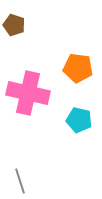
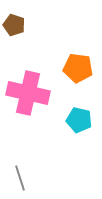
gray line: moved 3 px up
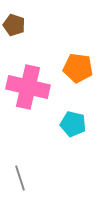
pink cross: moved 6 px up
cyan pentagon: moved 6 px left, 4 px down
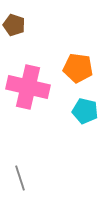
cyan pentagon: moved 12 px right, 13 px up
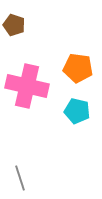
pink cross: moved 1 px left, 1 px up
cyan pentagon: moved 8 px left
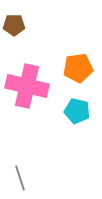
brown pentagon: rotated 20 degrees counterclockwise
orange pentagon: rotated 16 degrees counterclockwise
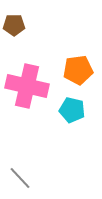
orange pentagon: moved 2 px down
cyan pentagon: moved 5 px left, 1 px up
gray line: rotated 25 degrees counterclockwise
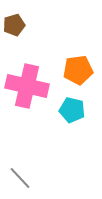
brown pentagon: rotated 15 degrees counterclockwise
